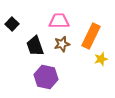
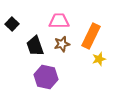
yellow star: moved 2 px left
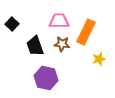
orange rectangle: moved 5 px left, 4 px up
brown star: rotated 21 degrees clockwise
purple hexagon: moved 1 px down
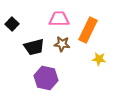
pink trapezoid: moved 2 px up
orange rectangle: moved 2 px right, 2 px up
black trapezoid: moved 1 px left, 1 px down; rotated 85 degrees counterclockwise
yellow star: rotated 24 degrees clockwise
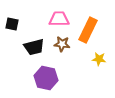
black square: rotated 32 degrees counterclockwise
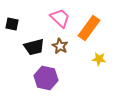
pink trapezoid: moved 1 px right, 1 px up; rotated 45 degrees clockwise
orange rectangle: moved 1 px right, 2 px up; rotated 10 degrees clockwise
brown star: moved 2 px left, 2 px down; rotated 21 degrees clockwise
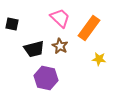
black trapezoid: moved 2 px down
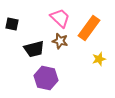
brown star: moved 5 px up; rotated 14 degrees counterclockwise
yellow star: rotated 24 degrees counterclockwise
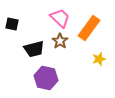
brown star: rotated 21 degrees clockwise
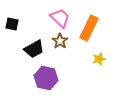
orange rectangle: rotated 10 degrees counterclockwise
black trapezoid: rotated 15 degrees counterclockwise
